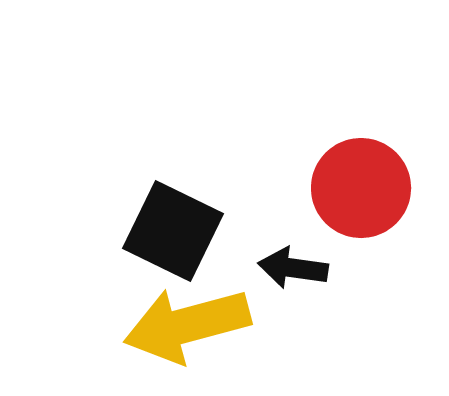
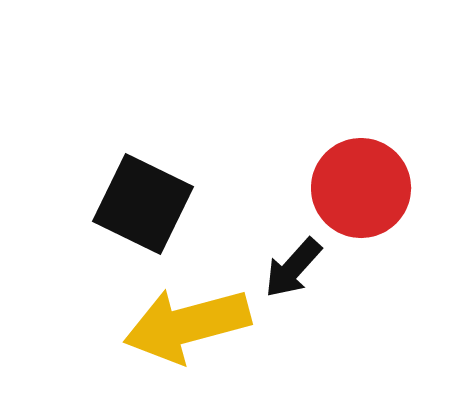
black square: moved 30 px left, 27 px up
black arrow: rotated 56 degrees counterclockwise
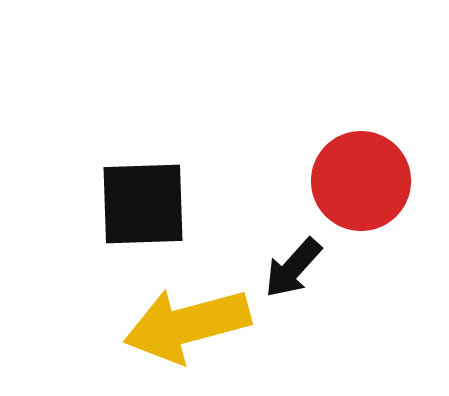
red circle: moved 7 px up
black square: rotated 28 degrees counterclockwise
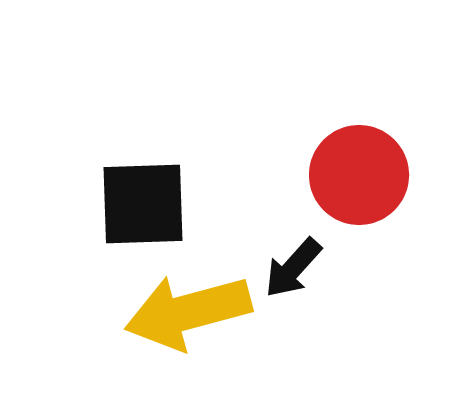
red circle: moved 2 px left, 6 px up
yellow arrow: moved 1 px right, 13 px up
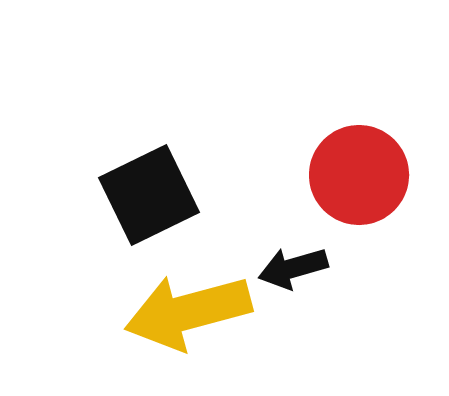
black square: moved 6 px right, 9 px up; rotated 24 degrees counterclockwise
black arrow: rotated 32 degrees clockwise
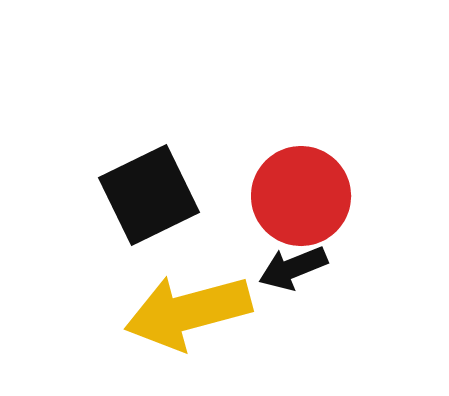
red circle: moved 58 px left, 21 px down
black arrow: rotated 6 degrees counterclockwise
